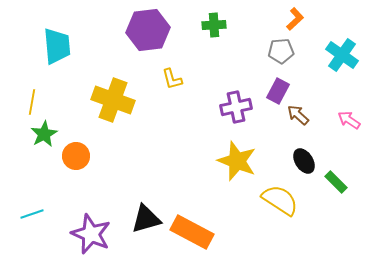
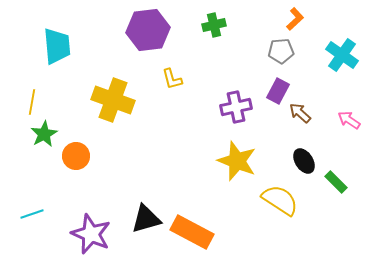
green cross: rotated 10 degrees counterclockwise
brown arrow: moved 2 px right, 2 px up
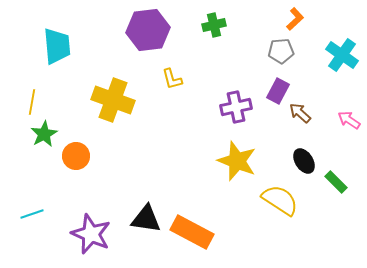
black triangle: rotated 24 degrees clockwise
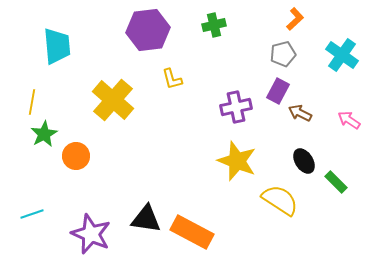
gray pentagon: moved 2 px right, 3 px down; rotated 10 degrees counterclockwise
yellow cross: rotated 21 degrees clockwise
brown arrow: rotated 15 degrees counterclockwise
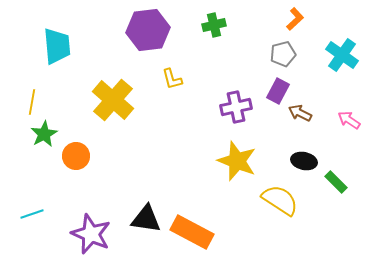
black ellipse: rotated 45 degrees counterclockwise
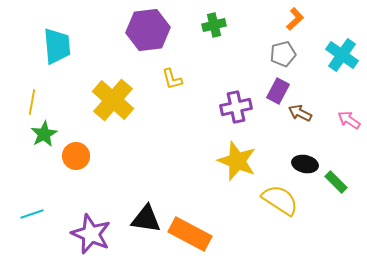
black ellipse: moved 1 px right, 3 px down
orange rectangle: moved 2 px left, 2 px down
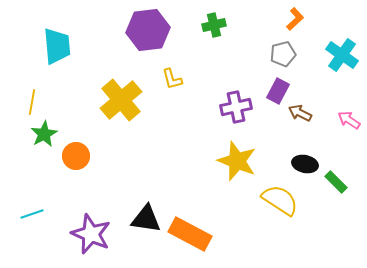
yellow cross: moved 8 px right; rotated 9 degrees clockwise
